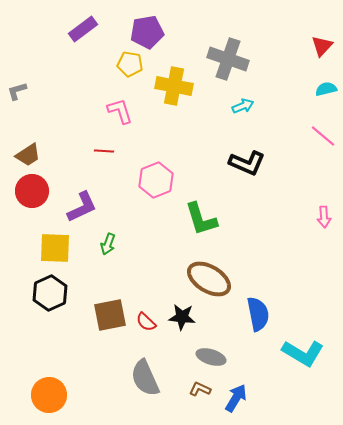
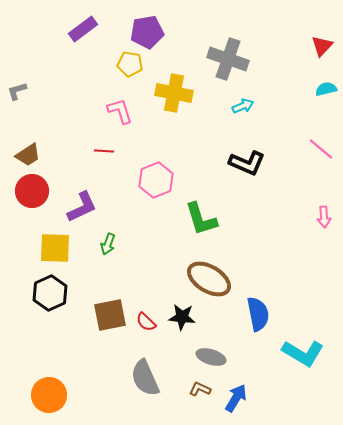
yellow cross: moved 7 px down
pink line: moved 2 px left, 13 px down
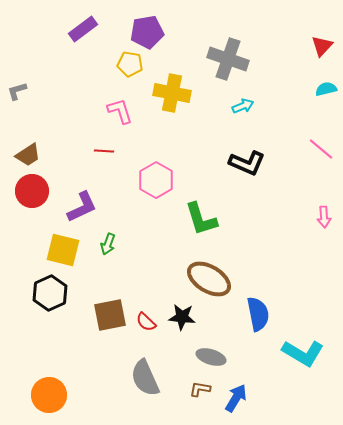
yellow cross: moved 2 px left
pink hexagon: rotated 8 degrees counterclockwise
yellow square: moved 8 px right, 2 px down; rotated 12 degrees clockwise
brown L-shape: rotated 15 degrees counterclockwise
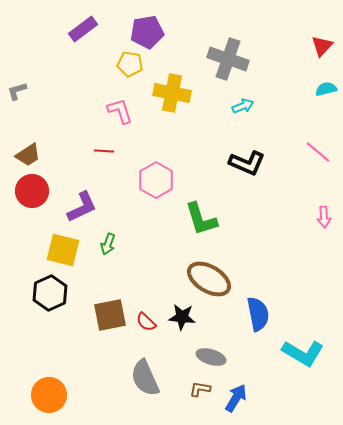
pink line: moved 3 px left, 3 px down
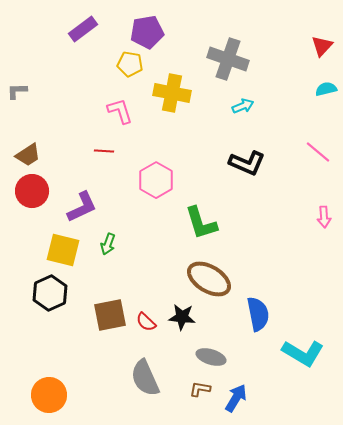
gray L-shape: rotated 15 degrees clockwise
green L-shape: moved 4 px down
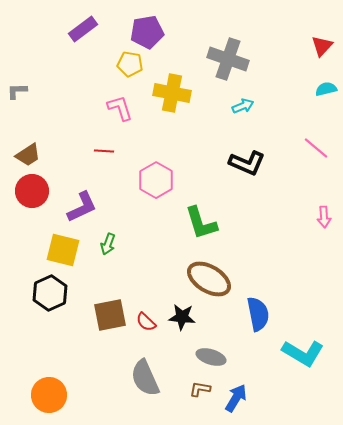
pink L-shape: moved 3 px up
pink line: moved 2 px left, 4 px up
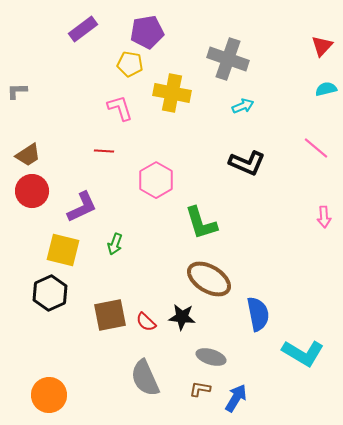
green arrow: moved 7 px right
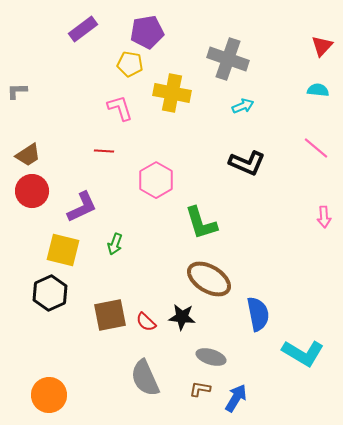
cyan semicircle: moved 8 px left, 1 px down; rotated 20 degrees clockwise
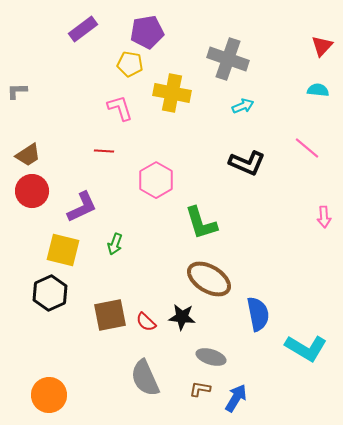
pink line: moved 9 px left
cyan L-shape: moved 3 px right, 5 px up
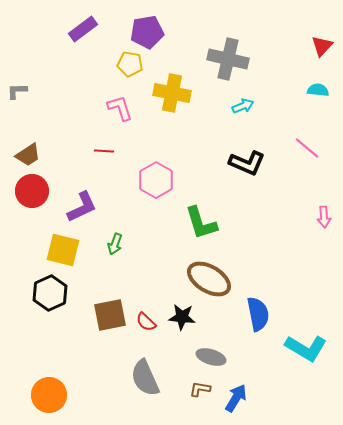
gray cross: rotated 6 degrees counterclockwise
